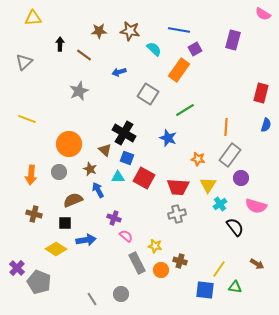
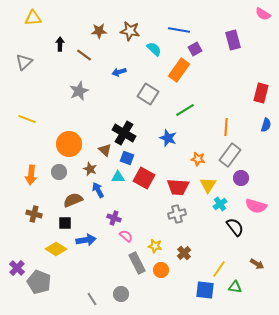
purple rectangle at (233, 40): rotated 30 degrees counterclockwise
brown cross at (180, 261): moved 4 px right, 8 px up; rotated 32 degrees clockwise
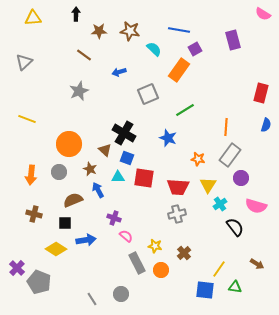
black arrow at (60, 44): moved 16 px right, 30 px up
gray square at (148, 94): rotated 35 degrees clockwise
red square at (144, 178): rotated 20 degrees counterclockwise
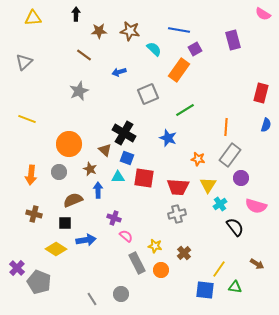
blue arrow at (98, 190): rotated 28 degrees clockwise
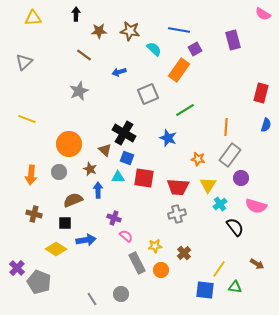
yellow star at (155, 246): rotated 16 degrees counterclockwise
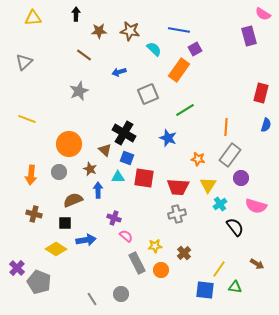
purple rectangle at (233, 40): moved 16 px right, 4 px up
